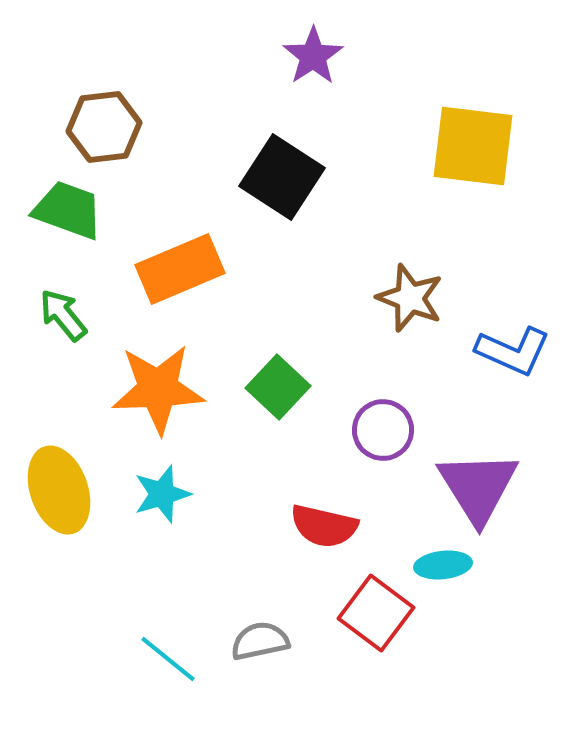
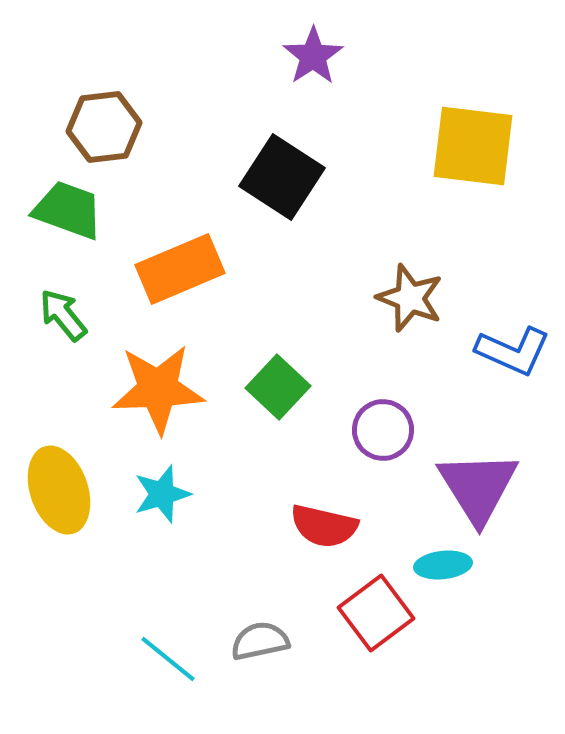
red square: rotated 16 degrees clockwise
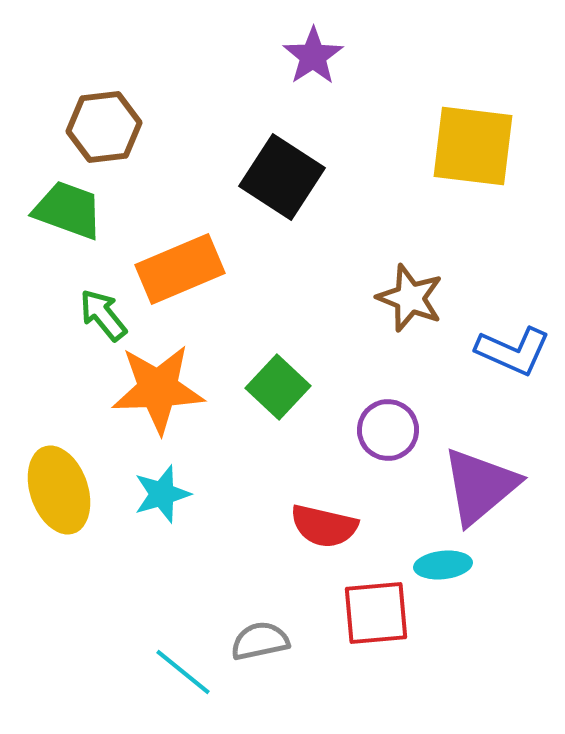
green arrow: moved 40 px right
purple circle: moved 5 px right
purple triangle: moved 2 px right, 1 px up; rotated 22 degrees clockwise
red square: rotated 32 degrees clockwise
cyan line: moved 15 px right, 13 px down
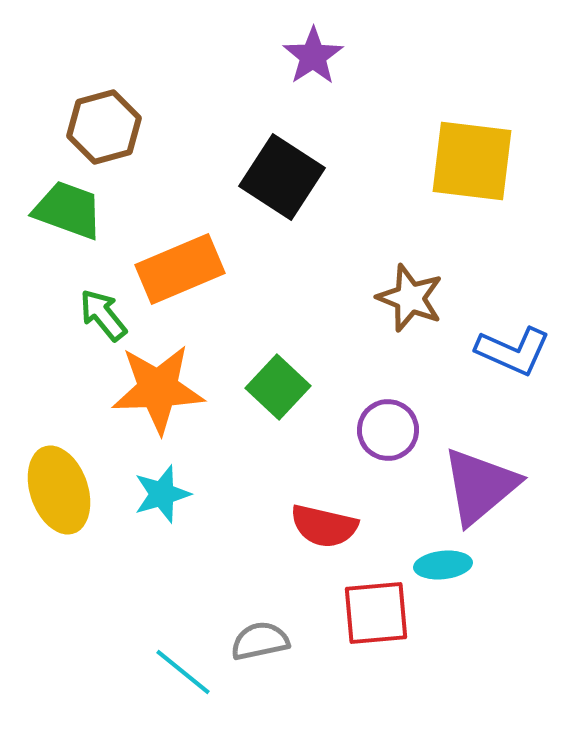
brown hexagon: rotated 8 degrees counterclockwise
yellow square: moved 1 px left, 15 px down
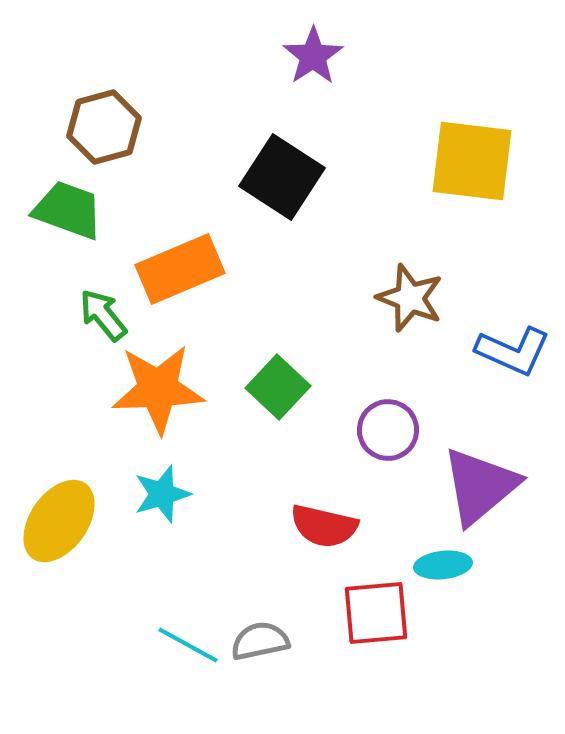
yellow ellipse: moved 31 px down; rotated 54 degrees clockwise
cyan line: moved 5 px right, 27 px up; rotated 10 degrees counterclockwise
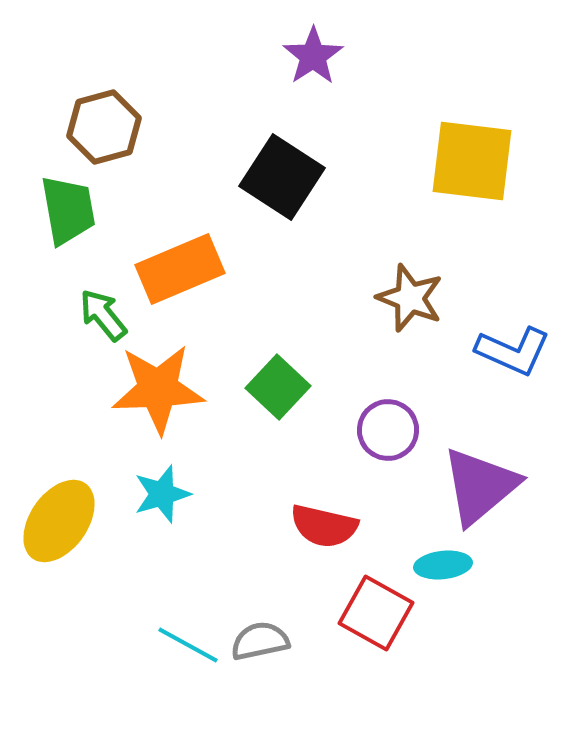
green trapezoid: rotated 60 degrees clockwise
red square: rotated 34 degrees clockwise
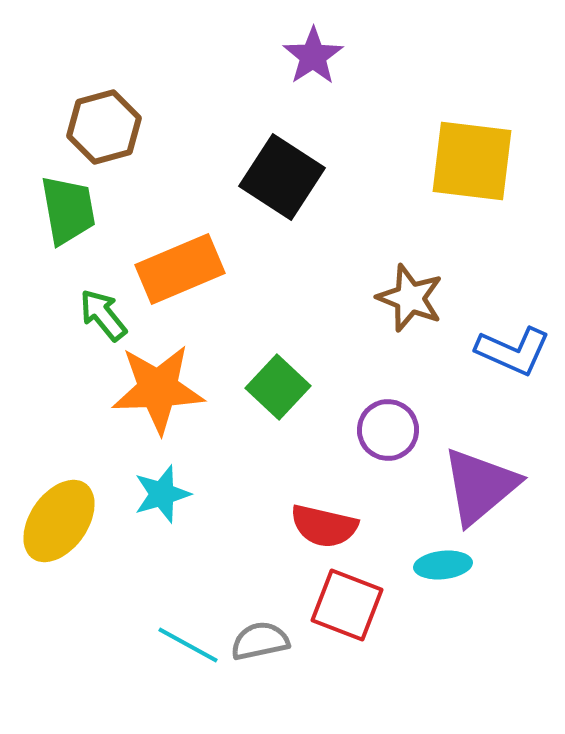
red square: moved 29 px left, 8 px up; rotated 8 degrees counterclockwise
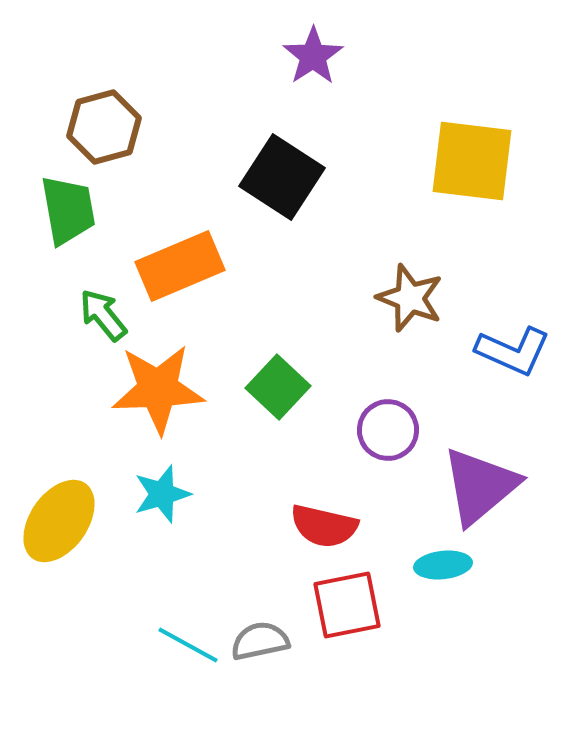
orange rectangle: moved 3 px up
red square: rotated 32 degrees counterclockwise
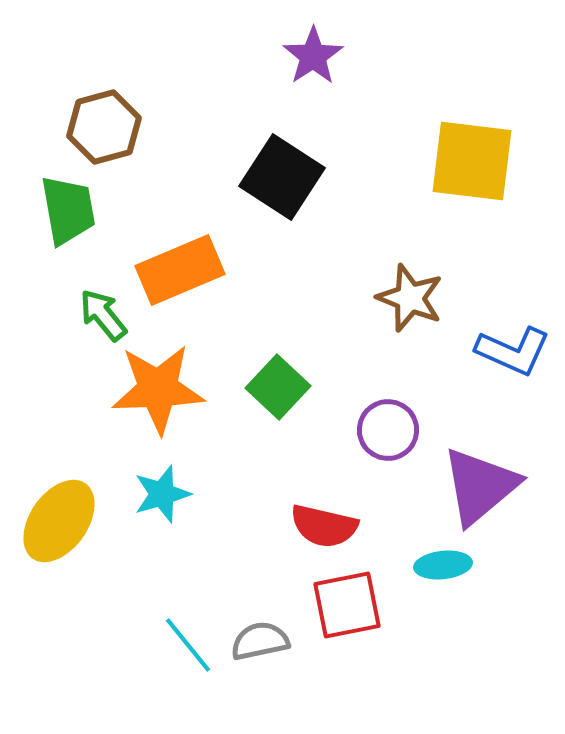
orange rectangle: moved 4 px down
cyan line: rotated 22 degrees clockwise
